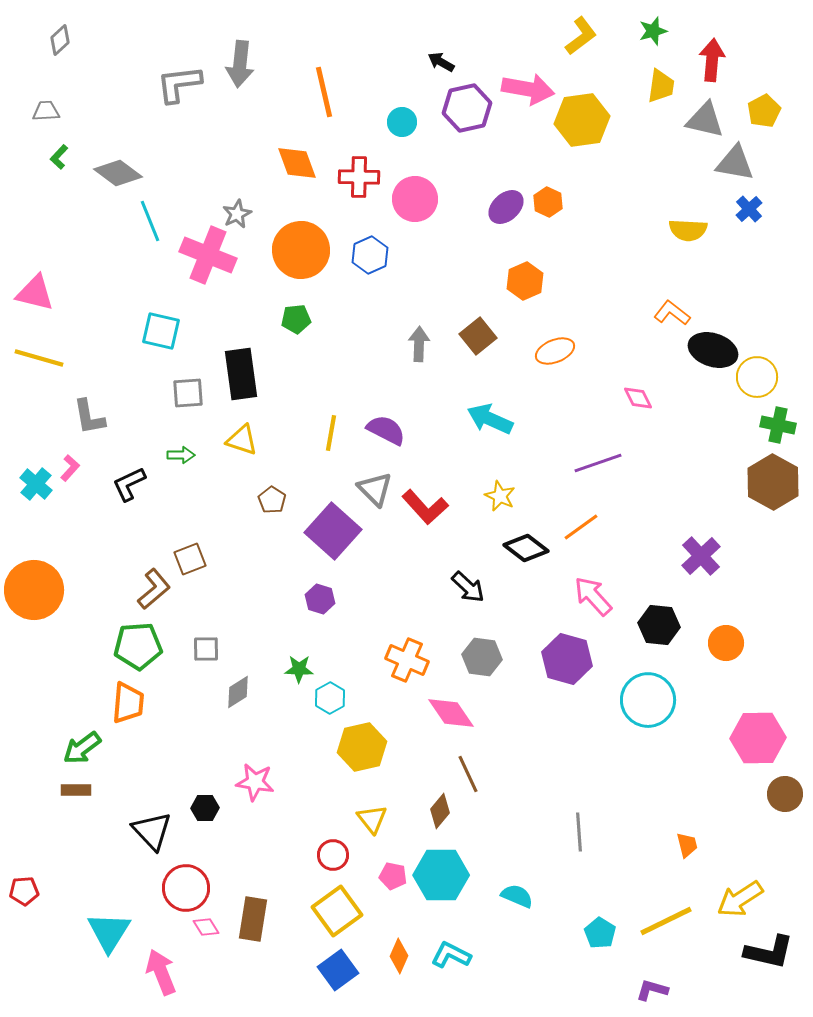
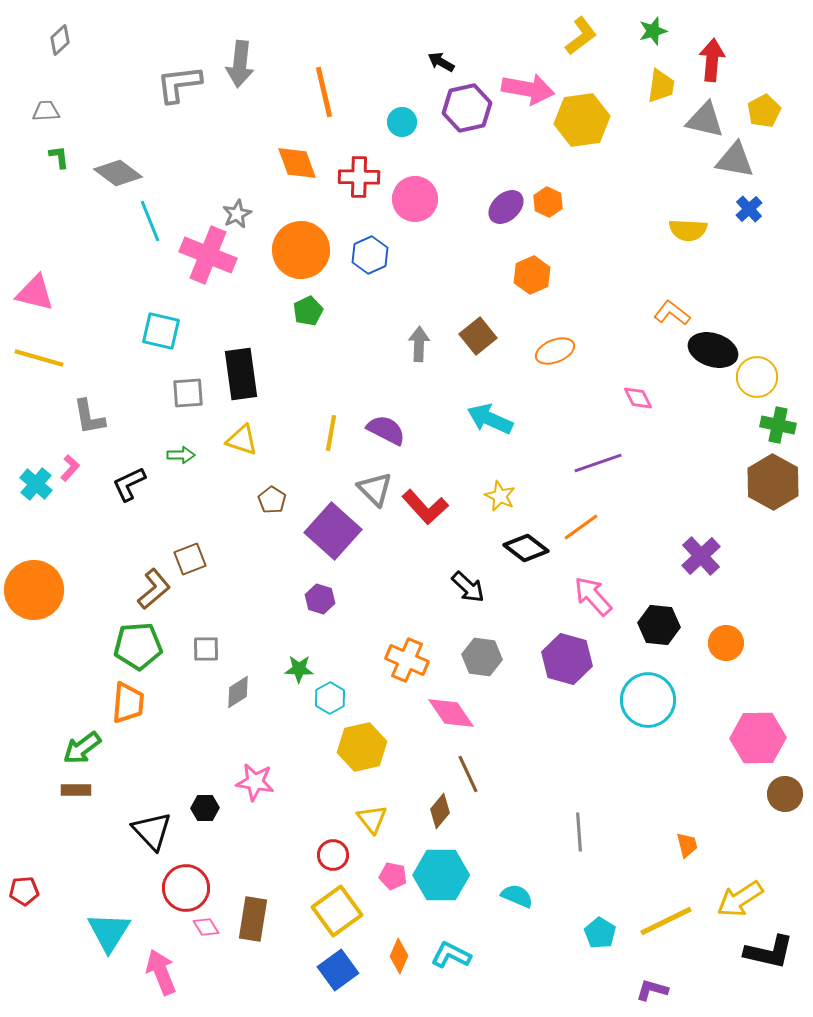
green L-shape at (59, 157): rotated 130 degrees clockwise
gray triangle at (735, 163): moved 3 px up
orange hexagon at (525, 281): moved 7 px right, 6 px up
green pentagon at (296, 319): moved 12 px right, 8 px up; rotated 20 degrees counterclockwise
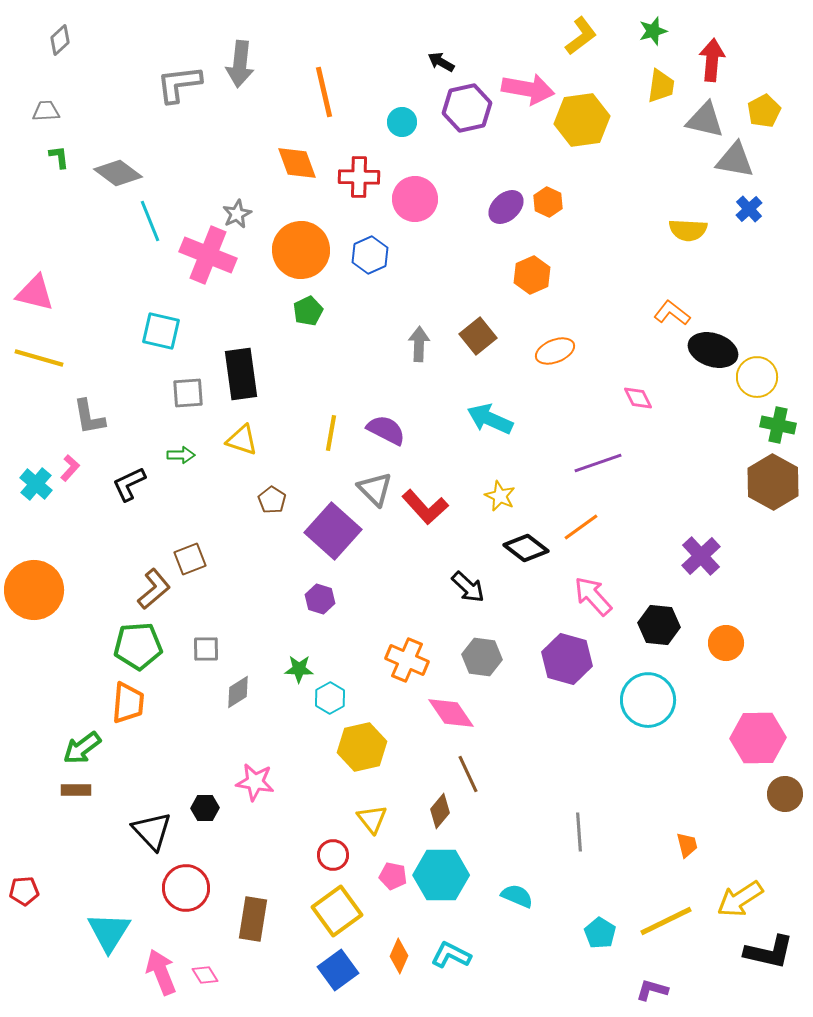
pink diamond at (206, 927): moved 1 px left, 48 px down
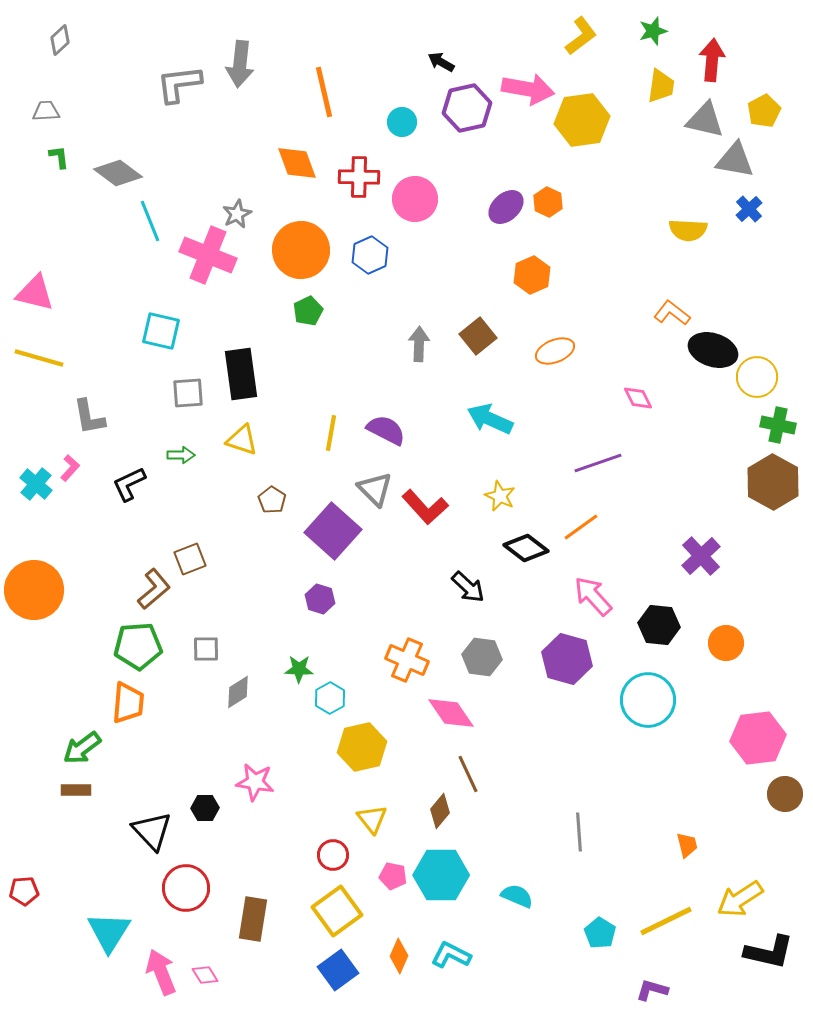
pink hexagon at (758, 738): rotated 6 degrees counterclockwise
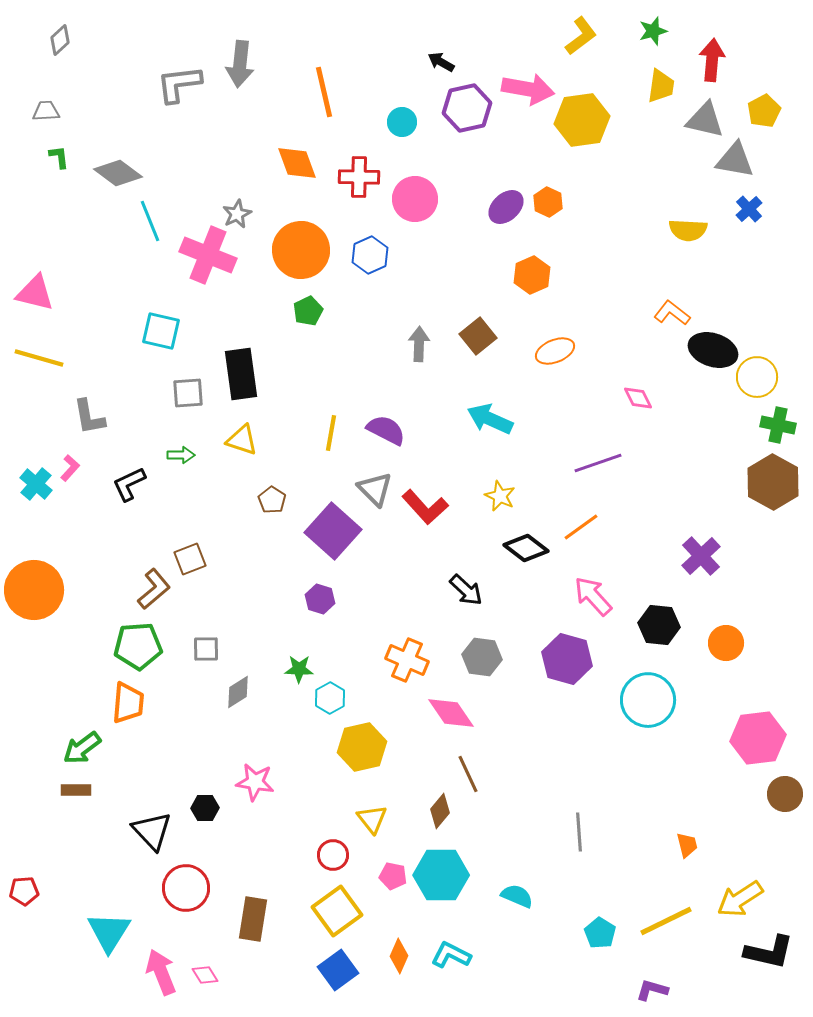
black arrow at (468, 587): moved 2 px left, 3 px down
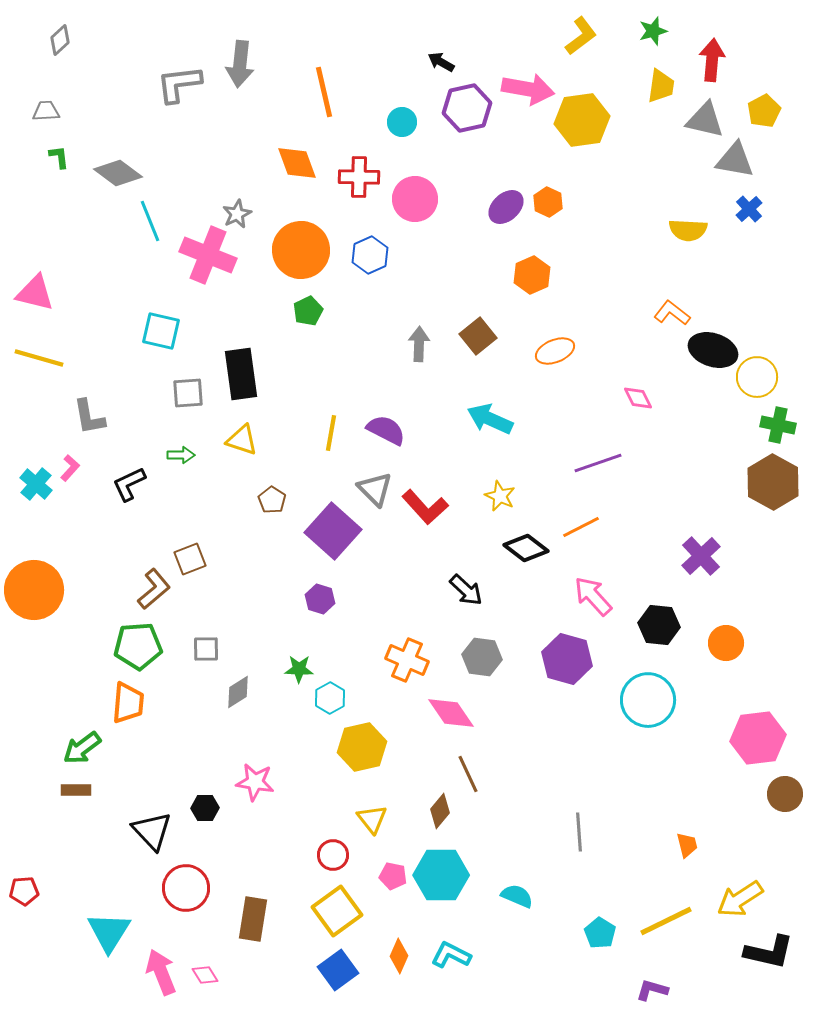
orange line at (581, 527): rotated 9 degrees clockwise
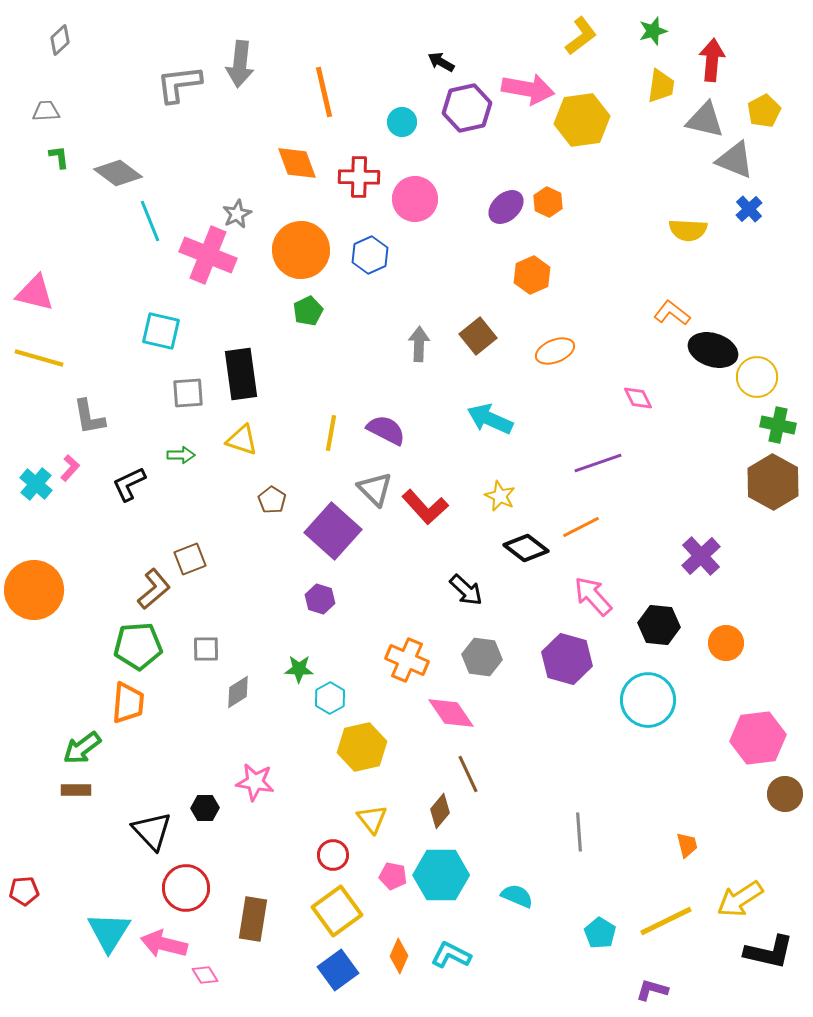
gray triangle at (735, 160): rotated 12 degrees clockwise
pink arrow at (161, 972): moved 3 px right, 28 px up; rotated 54 degrees counterclockwise
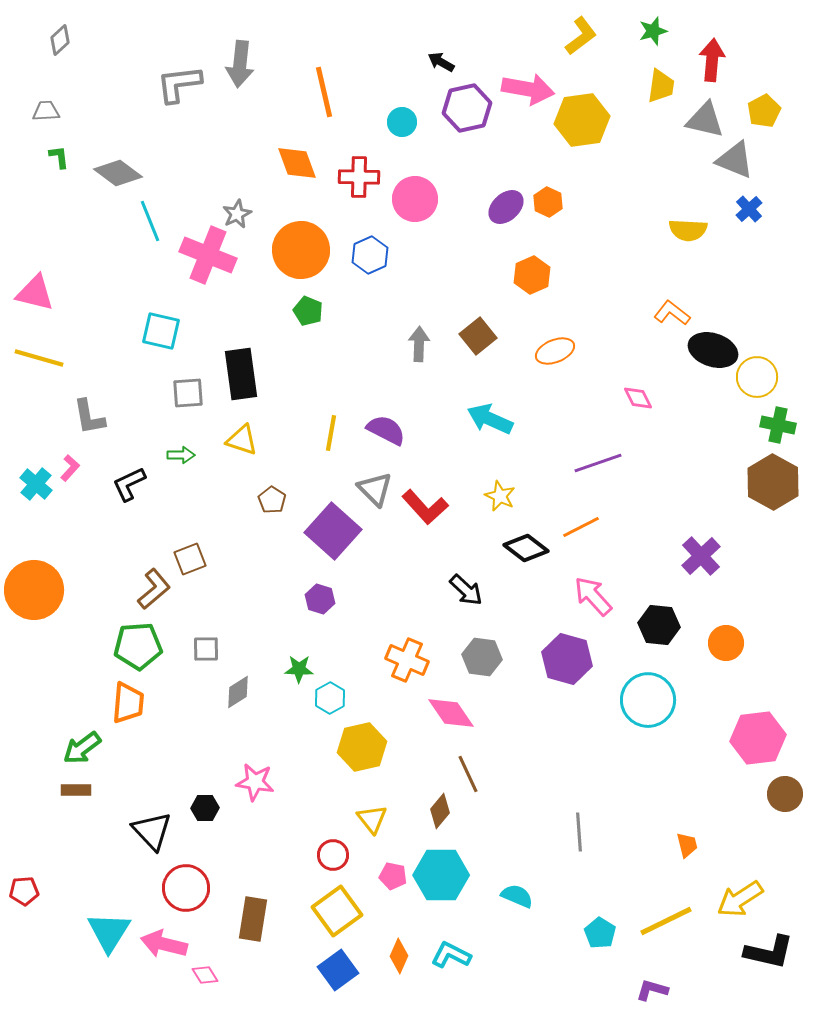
green pentagon at (308, 311): rotated 24 degrees counterclockwise
